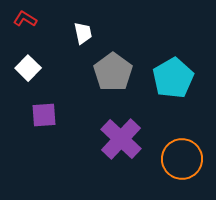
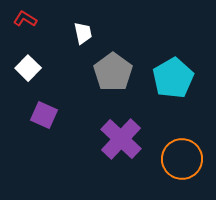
purple square: rotated 28 degrees clockwise
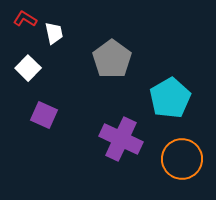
white trapezoid: moved 29 px left
gray pentagon: moved 1 px left, 13 px up
cyan pentagon: moved 3 px left, 20 px down
purple cross: rotated 18 degrees counterclockwise
